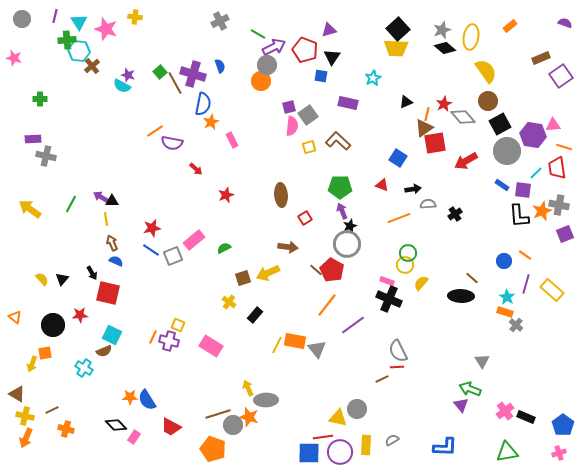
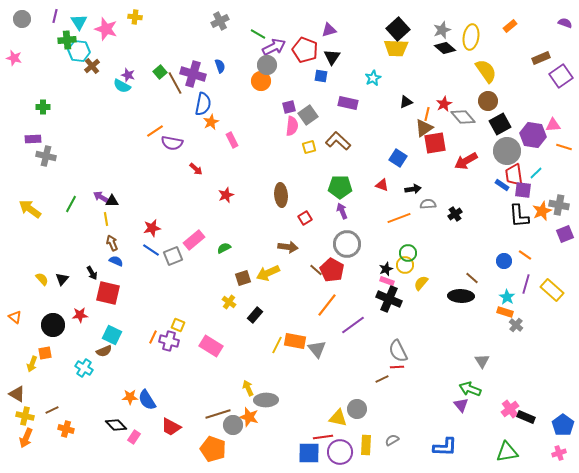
green cross at (40, 99): moved 3 px right, 8 px down
red trapezoid at (557, 168): moved 43 px left, 7 px down
black star at (350, 226): moved 36 px right, 43 px down
pink cross at (505, 411): moved 5 px right, 2 px up
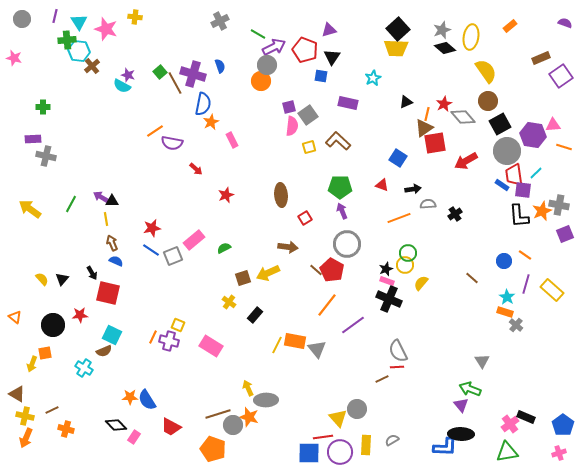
black ellipse at (461, 296): moved 138 px down
pink cross at (510, 409): moved 15 px down
yellow triangle at (338, 418): rotated 36 degrees clockwise
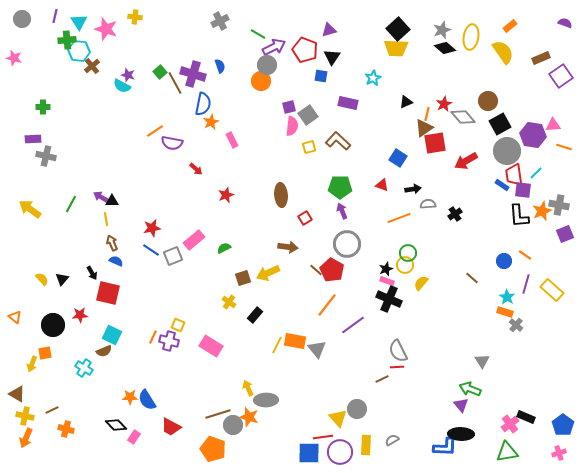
yellow semicircle at (486, 71): moved 17 px right, 19 px up
